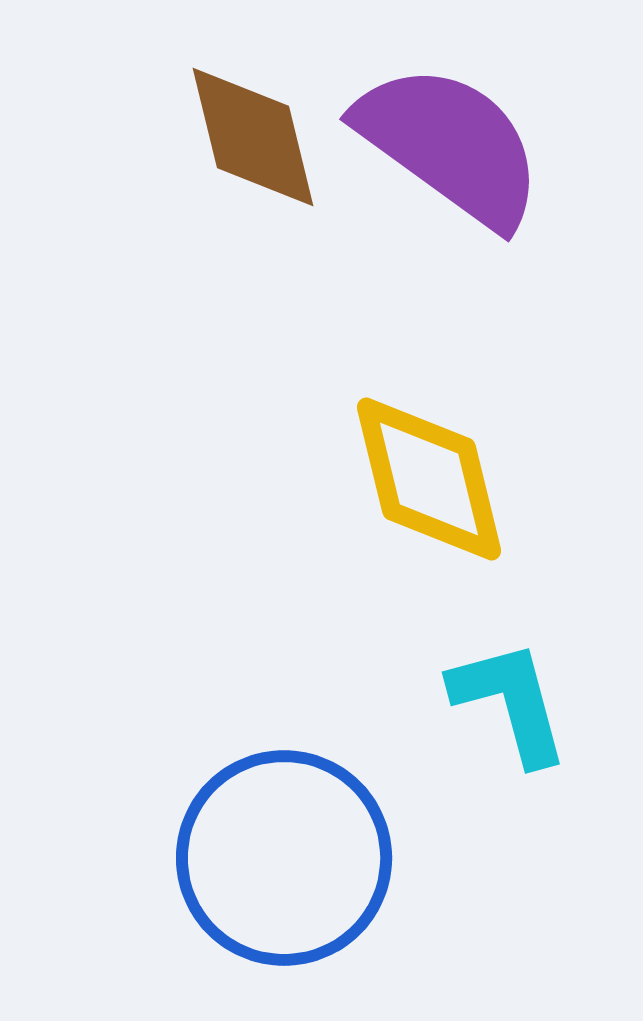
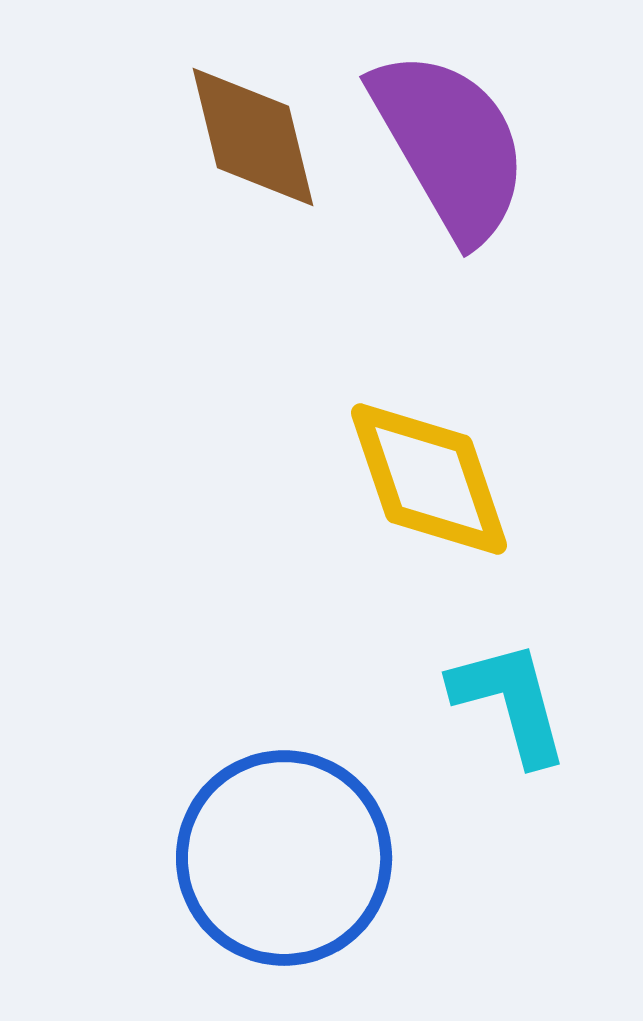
purple semicircle: rotated 24 degrees clockwise
yellow diamond: rotated 5 degrees counterclockwise
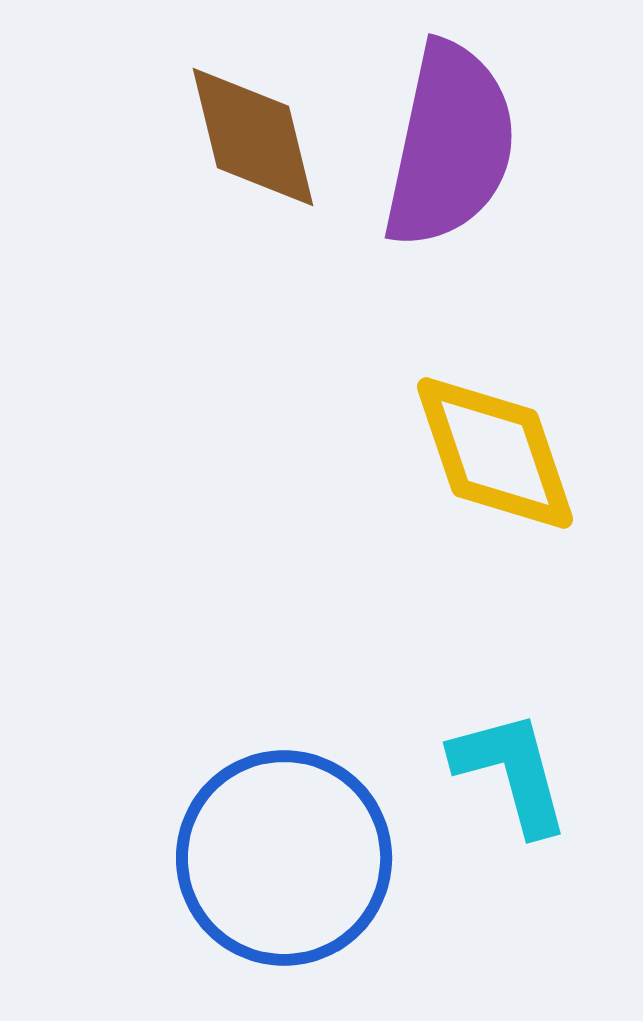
purple semicircle: rotated 42 degrees clockwise
yellow diamond: moved 66 px right, 26 px up
cyan L-shape: moved 1 px right, 70 px down
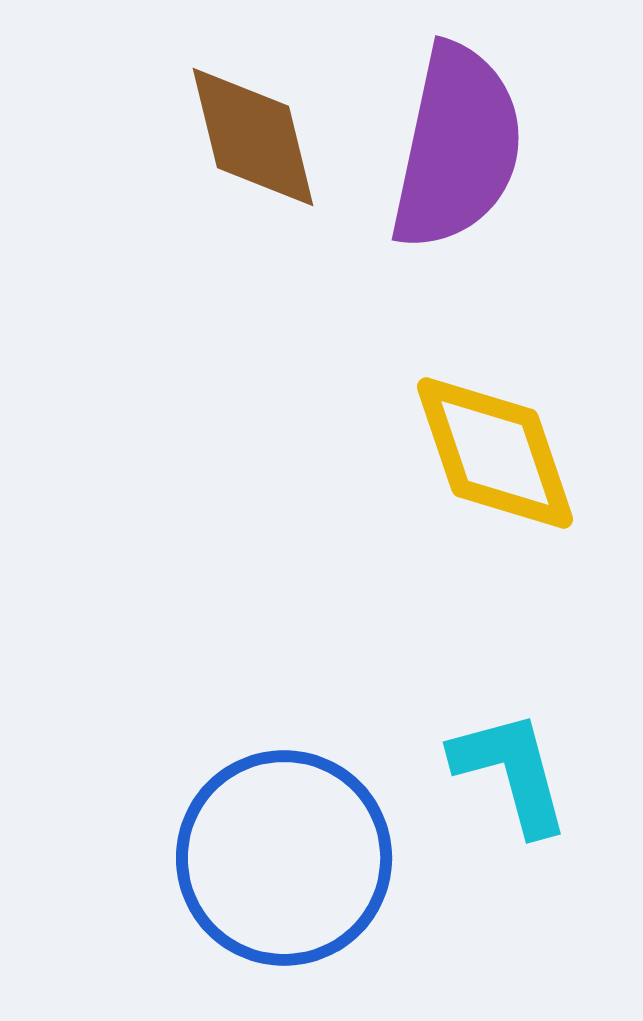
purple semicircle: moved 7 px right, 2 px down
